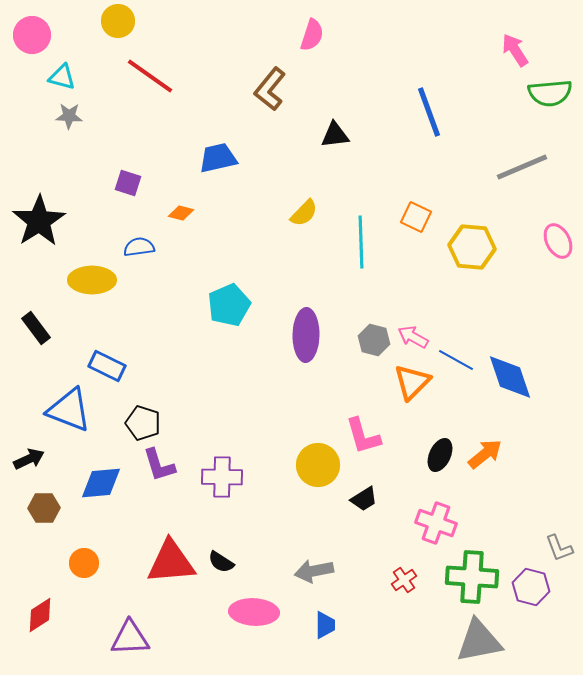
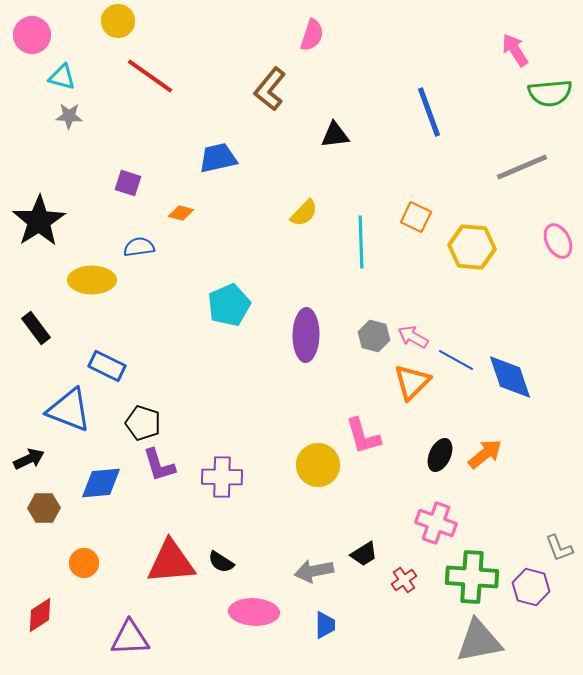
gray hexagon at (374, 340): moved 4 px up
black trapezoid at (364, 499): moved 55 px down
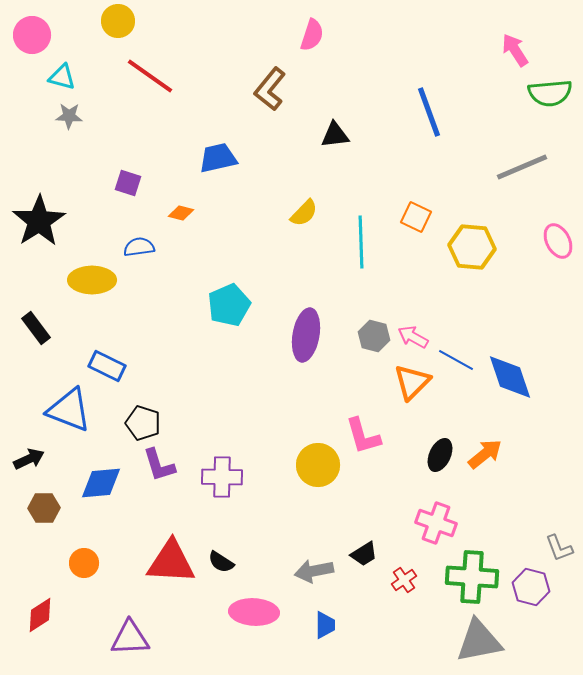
purple ellipse at (306, 335): rotated 9 degrees clockwise
red triangle at (171, 562): rotated 8 degrees clockwise
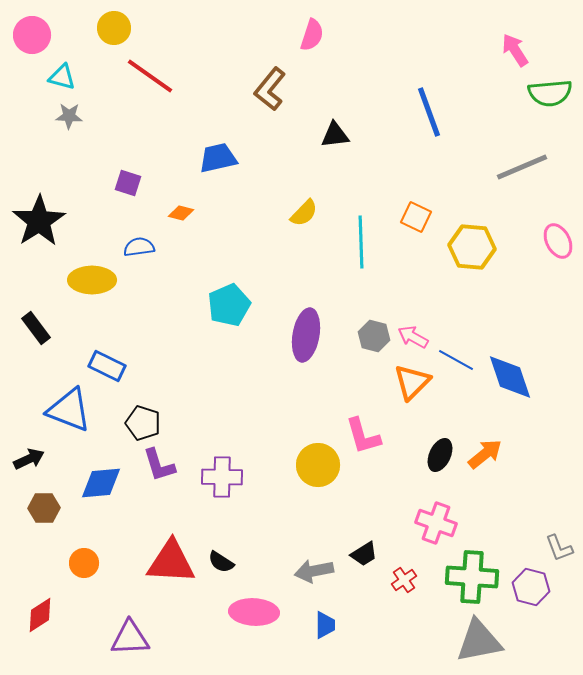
yellow circle at (118, 21): moved 4 px left, 7 px down
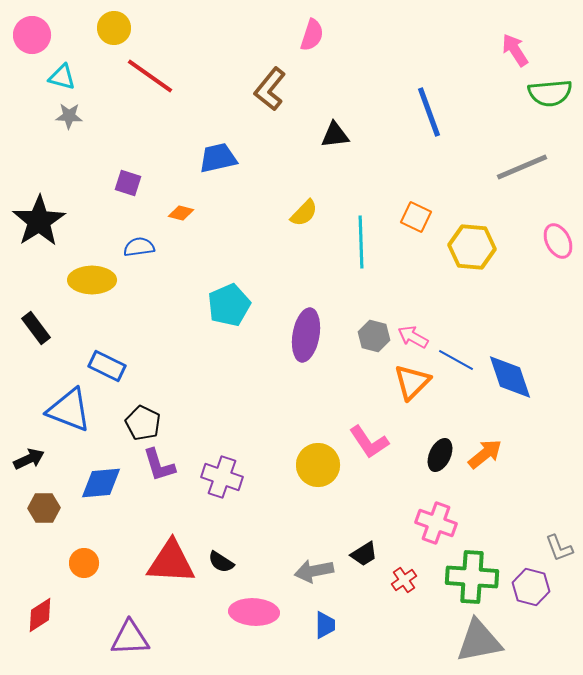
black pentagon at (143, 423): rotated 8 degrees clockwise
pink L-shape at (363, 436): moved 6 px right, 6 px down; rotated 18 degrees counterclockwise
purple cross at (222, 477): rotated 18 degrees clockwise
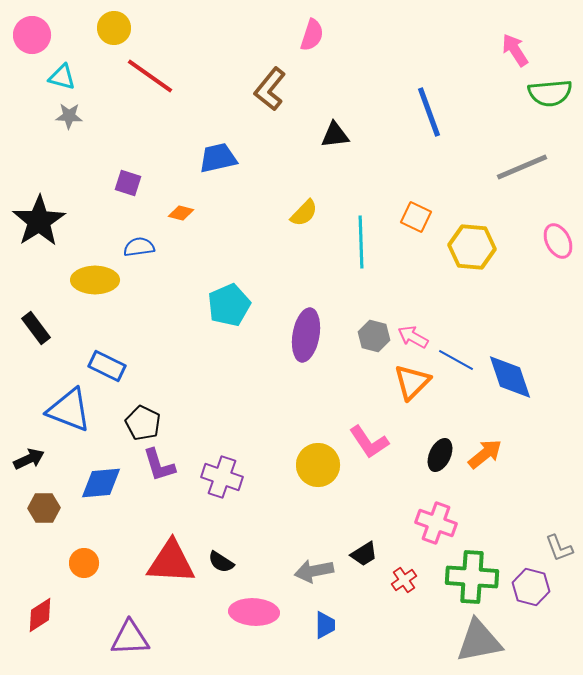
yellow ellipse at (92, 280): moved 3 px right
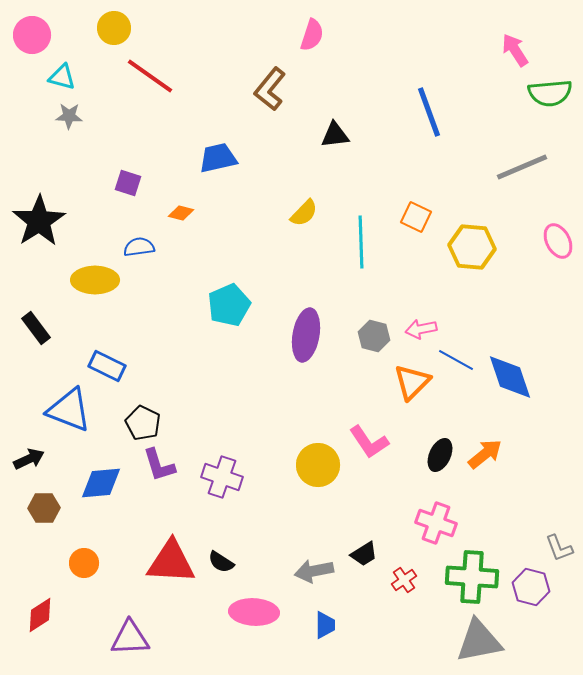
pink arrow at (413, 337): moved 8 px right, 8 px up; rotated 40 degrees counterclockwise
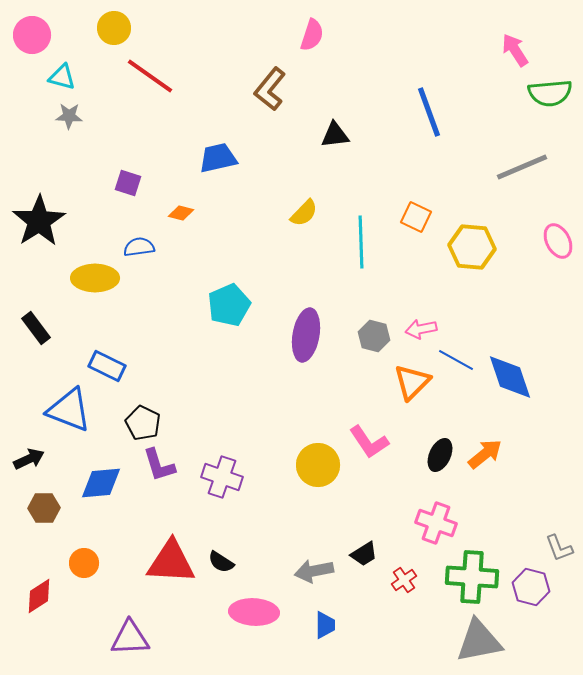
yellow ellipse at (95, 280): moved 2 px up
red diamond at (40, 615): moved 1 px left, 19 px up
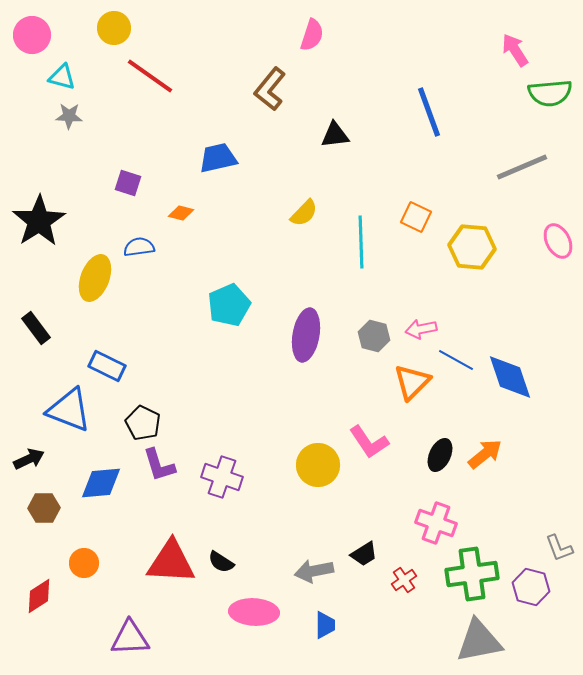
yellow ellipse at (95, 278): rotated 69 degrees counterclockwise
green cross at (472, 577): moved 3 px up; rotated 12 degrees counterclockwise
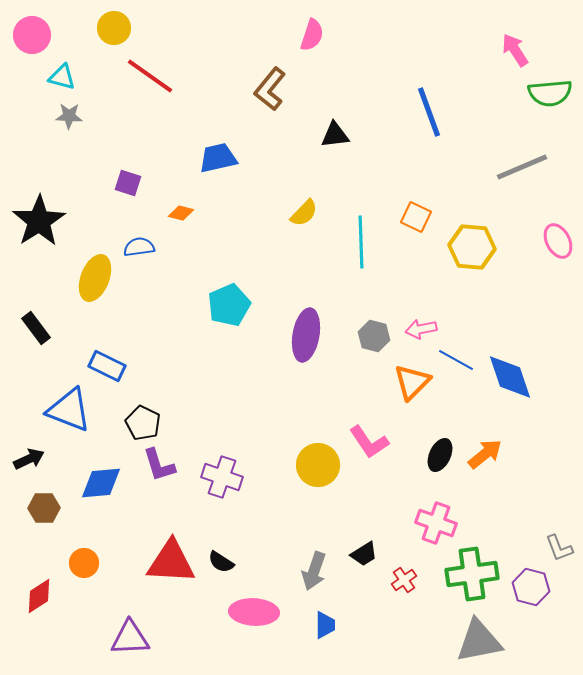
gray arrow at (314, 571): rotated 60 degrees counterclockwise
